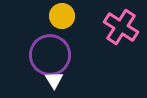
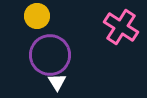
yellow circle: moved 25 px left
white triangle: moved 3 px right, 2 px down
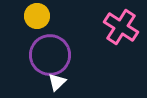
white triangle: rotated 18 degrees clockwise
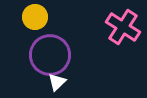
yellow circle: moved 2 px left, 1 px down
pink cross: moved 2 px right
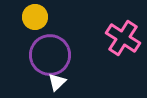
pink cross: moved 11 px down
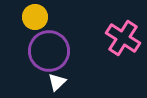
purple circle: moved 1 px left, 4 px up
